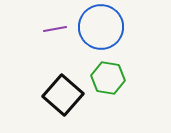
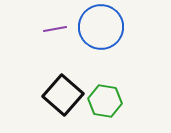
green hexagon: moved 3 px left, 23 px down
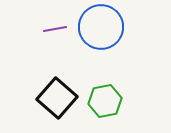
black square: moved 6 px left, 3 px down
green hexagon: rotated 20 degrees counterclockwise
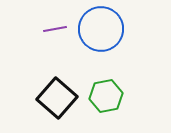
blue circle: moved 2 px down
green hexagon: moved 1 px right, 5 px up
